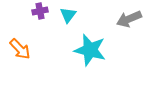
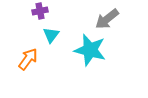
cyan triangle: moved 17 px left, 20 px down
gray arrow: moved 22 px left; rotated 15 degrees counterclockwise
orange arrow: moved 8 px right, 10 px down; rotated 100 degrees counterclockwise
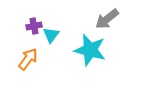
purple cross: moved 6 px left, 15 px down
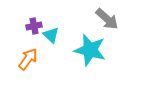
gray arrow: rotated 100 degrees counterclockwise
cyan triangle: rotated 24 degrees counterclockwise
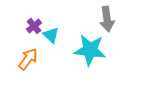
gray arrow: rotated 40 degrees clockwise
purple cross: rotated 28 degrees counterclockwise
cyan star: rotated 8 degrees counterclockwise
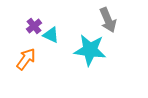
gray arrow: moved 1 px right, 1 px down; rotated 15 degrees counterclockwise
cyan triangle: rotated 18 degrees counterclockwise
orange arrow: moved 2 px left
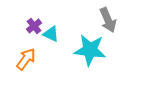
cyan triangle: moved 1 px up
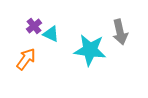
gray arrow: moved 12 px right, 12 px down; rotated 10 degrees clockwise
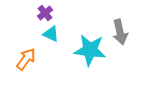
purple cross: moved 11 px right, 13 px up
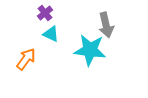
gray arrow: moved 14 px left, 7 px up
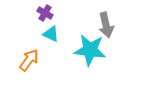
purple cross: rotated 21 degrees counterclockwise
orange arrow: moved 3 px right, 1 px down
